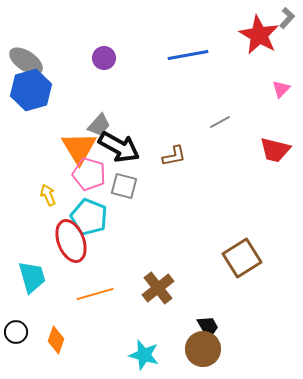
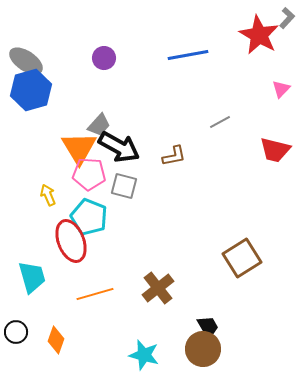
pink pentagon: rotated 12 degrees counterclockwise
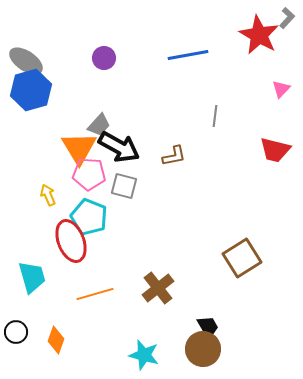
gray line: moved 5 px left, 6 px up; rotated 55 degrees counterclockwise
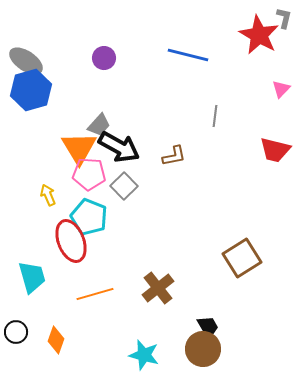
gray L-shape: moved 3 px left; rotated 30 degrees counterclockwise
blue line: rotated 24 degrees clockwise
gray square: rotated 32 degrees clockwise
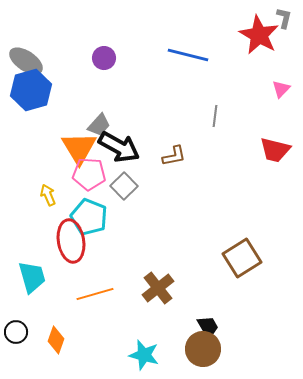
red ellipse: rotated 12 degrees clockwise
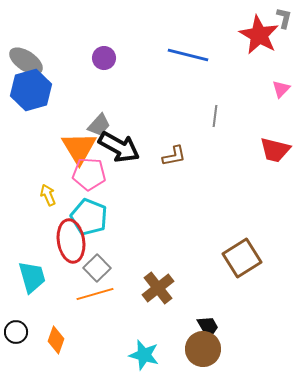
gray square: moved 27 px left, 82 px down
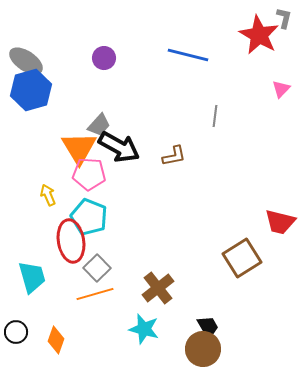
red trapezoid: moved 5 px right, 72 px down
cyan star: moved 26 px up
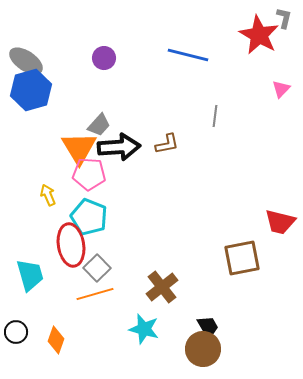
black arrow: rotated 33 degrees counterclockwise
brown L-shape: moved 7 px left, 12 px up
red ellipse: moved 4 px down
brown square: rotated 21 degrees clockwise
cyan trapezoid: moved 2 px left, 2 px up
brown cross: moved 4 px right, 1 px up
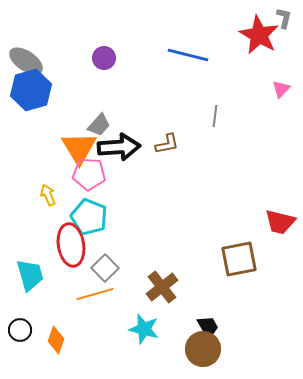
brown square: moved 3 px left, 1 px down
gray square: moved 8 px right
black circle: moved 4 px right, 2 px up
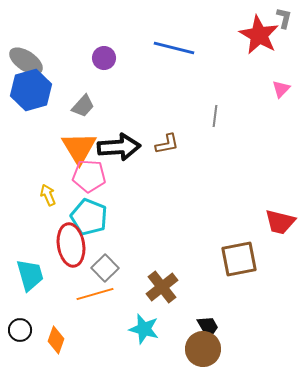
blue line: moved 14 px left, 7 px up
gray trapezoid: moved 16 px left, 19 px up
pink pentagon: moved 2 px down
